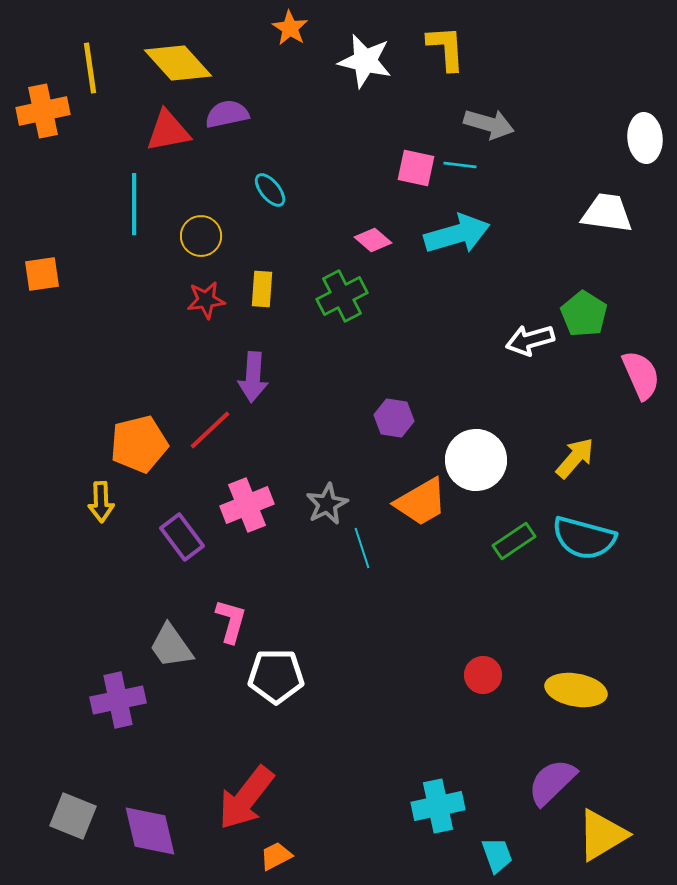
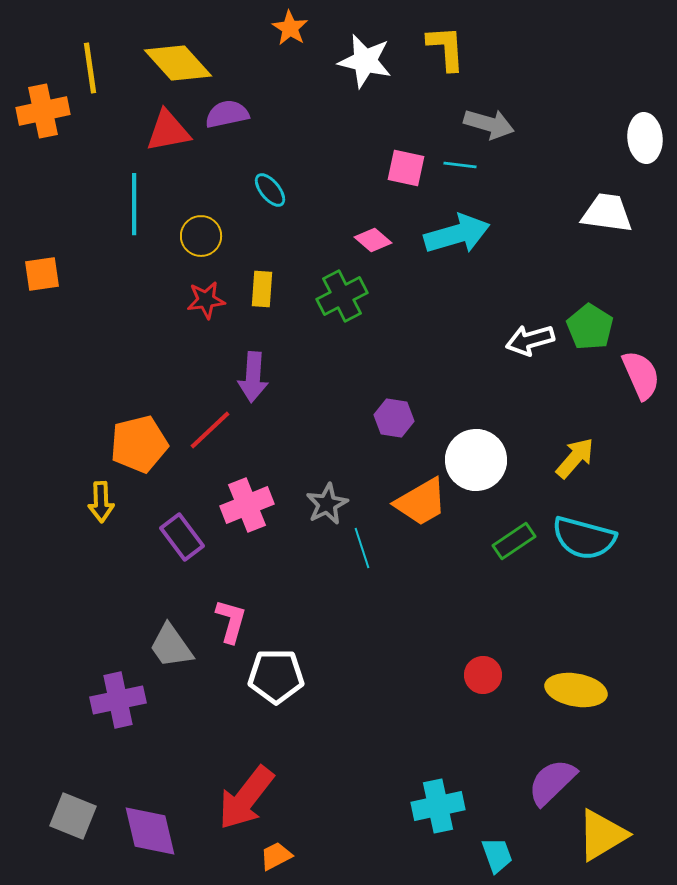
pink square at (416, 168): moved 10 px left
green pentagon at (584, 314): moved 6 px right, 13 px down
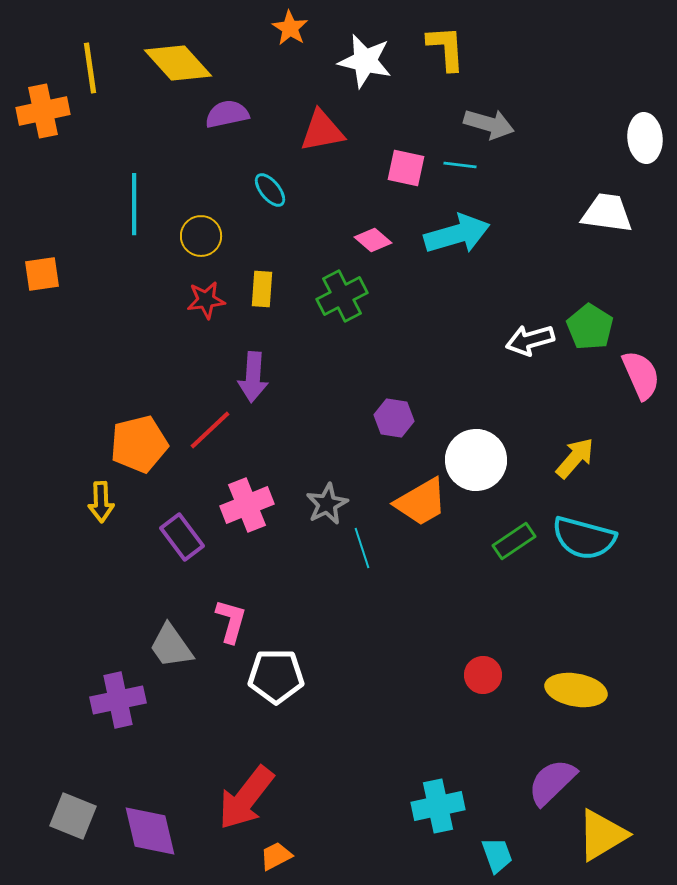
red triangle at (168, 131): moved 154 px right
